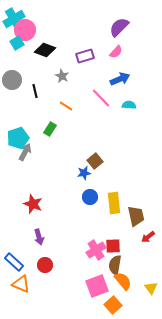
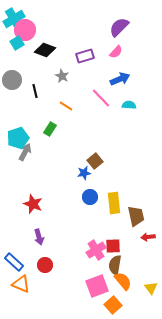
red arrow: rotated 32 degrees clockwise
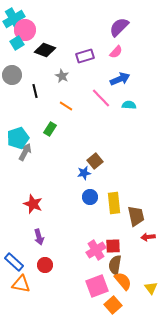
gray circle: moved 5 px up
orange triangle: rotated 12 degrees counterclockwise
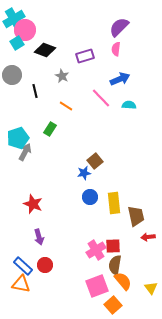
pink semicircle: moved 3 px up; rotated 144 degrees clockwise
blue rectangle: moved 9 px right, 4 px down
